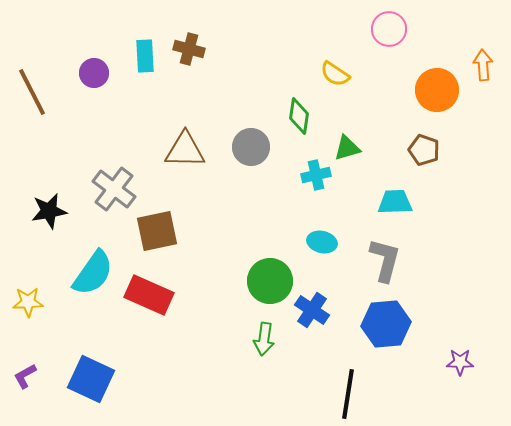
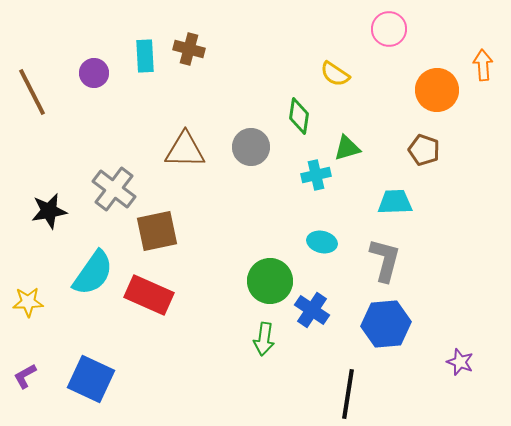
purple star: rotated 20 degrees clockwise
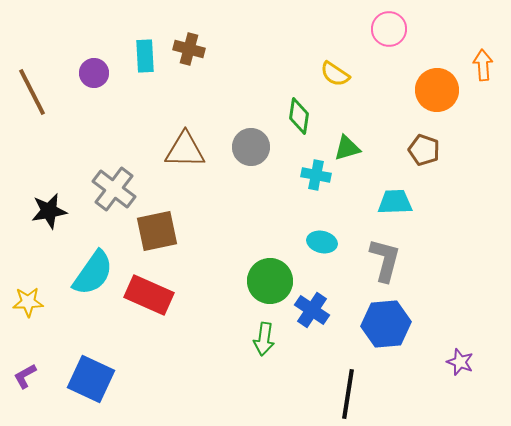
cyan cross: rotated 24 degrees clockwise
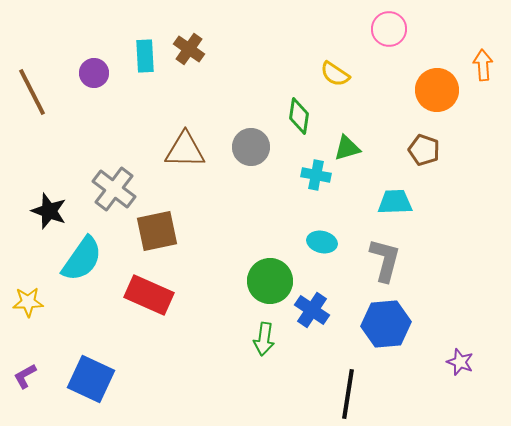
brown cross: rotated 20 degrees clockwise
black star: rotated 30 degrees clockwise
cyan semicircle: moved 11 px left, 14 px up
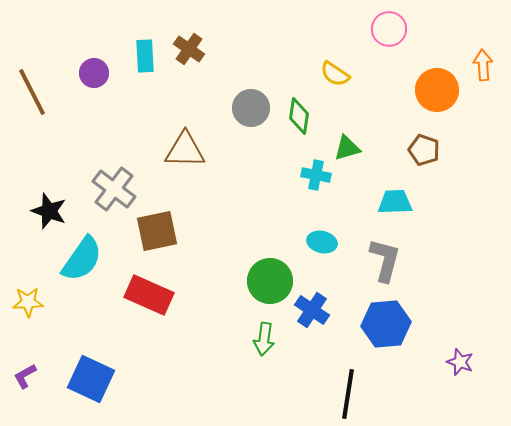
gray circle: moved 39 px up
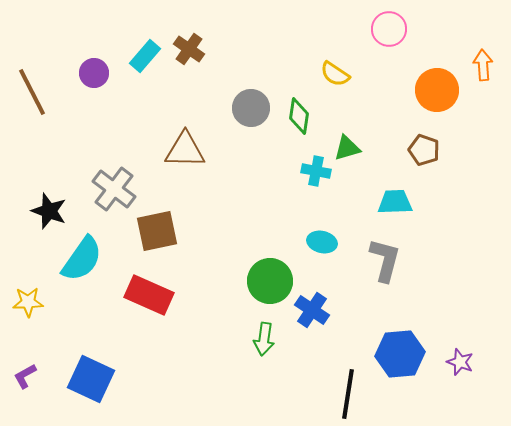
cyan rectangle: rotated 44 degrees clockwise
cyan cross: moved 4 px up
blue hexagon: moved 14 px right, 30 px down
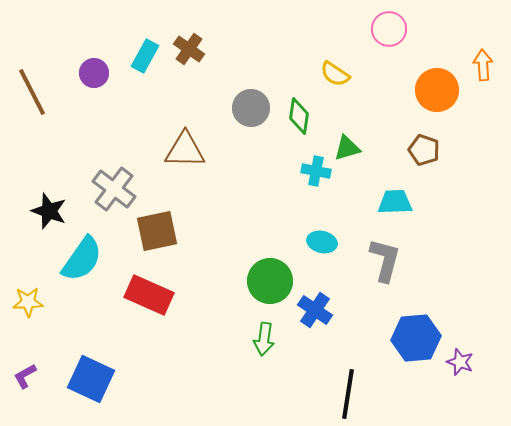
cyan rectangle: rotated 12 degrees counterclockwise
blue cross: moved 3 px right
blue hexagon: moved 16 px right, 16 px up
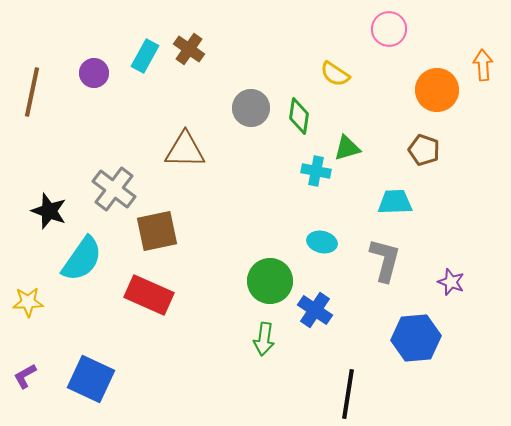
brown line: rotated 39 degrees clockwise
purple star: moved 9 px left, 80 px up
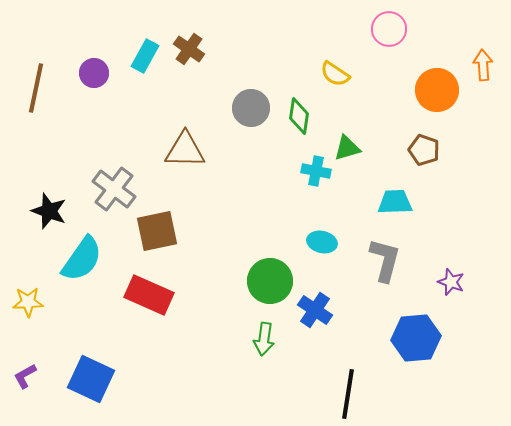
brown line: moved 4 px right, 4 px up
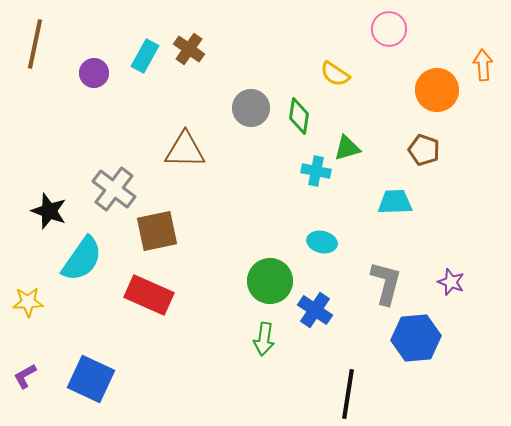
brown line: moved 1 px left, 44 px up
gray L-shape: moved 1 px right, 23 px down
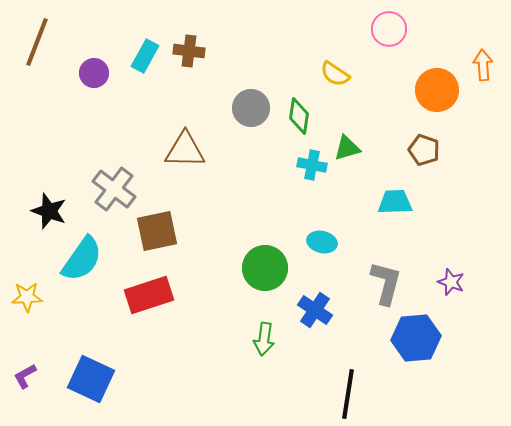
brown line: moved 2 px right, 2 px up; rotated 9 degrees clockwise
brown cross: moved 2 px down; rotated 28 degrees counterclockwise
cyan cross: moved 4 px left, 6 px up
green circle: moved 5 px left, 13 px up
red rectangle: rotated 42 degrees counterclockwise
yellow star: moved 1 px left, 5 px up
